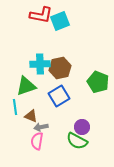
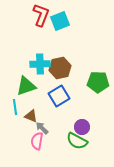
red L-shape: rotated 80 degrees counterclockwise
green pentagon: rotated 20 degrees counterclockwise
gray arrow: moved 1 px right, 1 px down; rotated 56 degrees clockwise
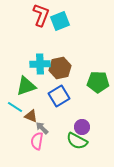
cyan line: rotated 49 degrees counterclockwise
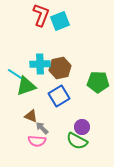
cyan line: moved 33 px up
pink semicircle: rotated 96 degrees counterclockwise
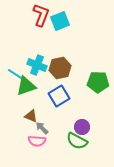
cyan cross: moved 3 px left, 1 px down; rotated 24 degrees clockwise
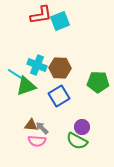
red L-shape: rotated 60 degrees clockwise
brown hexagon: rotated 15 degrees clockwise
brown triangle: moved 9 px down; rotated 16 degrees counterclockwise
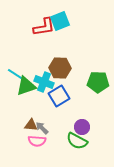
red L-shape: moved 3 px right, 12 px down
cyan cross: moved 7 px right, 17 px down
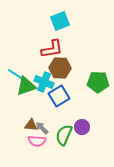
red L-shape: moved 8 px right, 22 px down
green semicircle: moved 13 px left, 6 px up; rotated 85 degrees clockwise
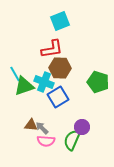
cyan line: rotated 28 degrees clockwise
green pentagon: rotated 15 degrees clockwise
green triangle: moved 2 px left
blue square: moved 1 px left, 1 px down
green semicircle: moved 8 px right, 5 px down
pink semicircle: moved 9 px right
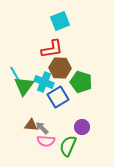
green pentagon: moved 17 px left
green triangle: rotated 35 degrees counterclockwise
green semicircle: moved 4 px left, 6 px down
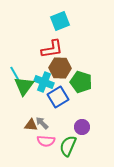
gray arrow: moved 5 px up
